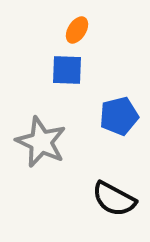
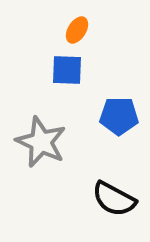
blue pentagon: rotated 15 degrees clockwise
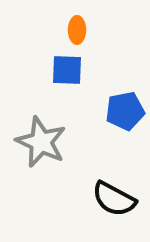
orange ellipse: rotated 32 degrees counterclockwise
blue pentagon: moved 6 px right, 5 px up; rotated 12 degrees counterclockwise
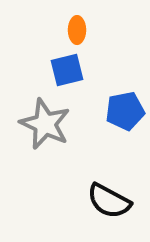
blue square: rotated 16 degrees counterclockwise
gray star: moved 4 px right, 18 px up
black semicircle: moved 5 px left, 2 px down
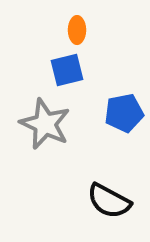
blue pentagon: moved 1 px left, 2 px down
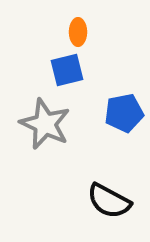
orange ellipse: moved 1 px right, 2 px down
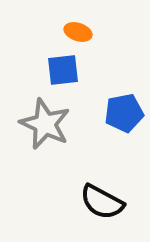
orange ellipse: rotated 72 degrees counterclockwise
blue square: moved 4 px left; rotated 8 degrees clockwise
black semicircle: moved 7 px left, 1 px down
